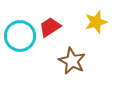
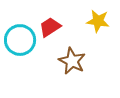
yellow star: moved 2 px right, 1 px up; rotated 25 degrees clockwise
cyan circle: moved 4 px down
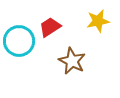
yellow star: rotated 20 degrees counterclockwise
cyan circle: moved 1 px left, 1 px down
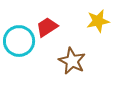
red trapezoid: moved 3 px left
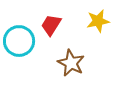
red trapezoid: moved 4 px right, 2 px up; rotated 25 degrees counterclockwise
brown star: moved 1 px left, 2 px down
